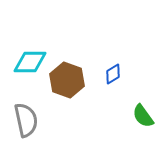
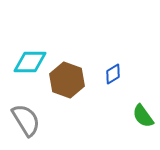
gray semicircle: rotated 20 degrees counterclockwise
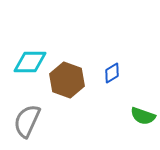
blue diamond: moved 1 px left, 1 px up
green semicircle: rotated 35 degrees counterclockwise
gray semicircle: moved 1 px right, 1 px down; rotated 124 degrees counterclockwise
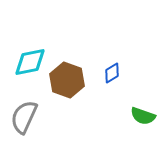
cyan diamond: rotated 12 degrees counterclockwise
gray semicircle: moved 3 px left, 4 px up
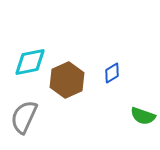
brown hexagon: rotated 16 degrees clockwise
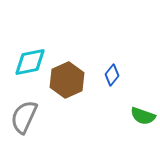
blue diamond: moved 2 px down; rotated 20 degrees counterclockwise
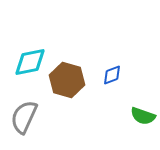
blue diamond: rotated 30 degrees clockwise
brown hexagon: rotated 20 degrees counterclockwise
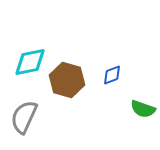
green semicircle: moved 7 px up
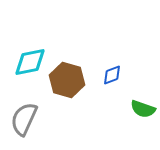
gray semicircle: moved 2 px down
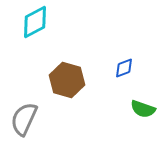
cyan diamond: moved 5 px right, 40 px up; rotated 16 degrees counterclockwise
blue diamond: moved 12 px right, 7 px up
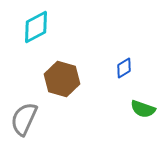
cyan diamond: moved 1 px right, 5 px down
blue diamond: rotated 10 degrees counterclockwise
brown hexagon: moved 5 px left, 1 px up
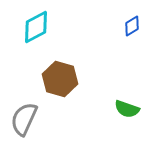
blue diamond: moved 8 px right, 42 px up
brown hexagon: moved 2 px left
green semicircle: moved 16 px left
